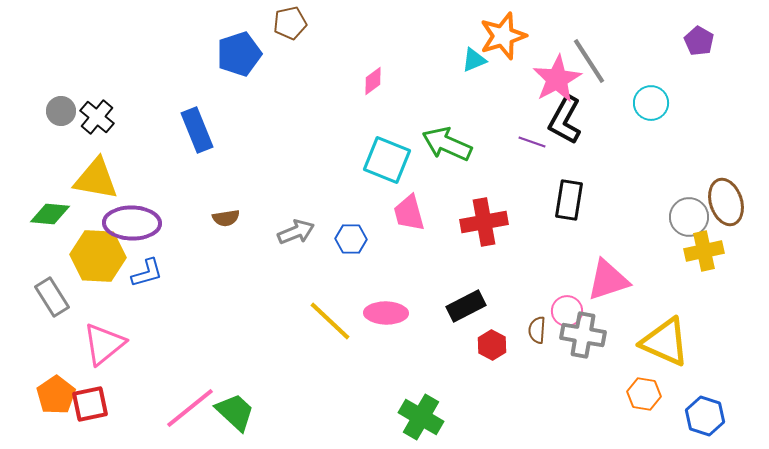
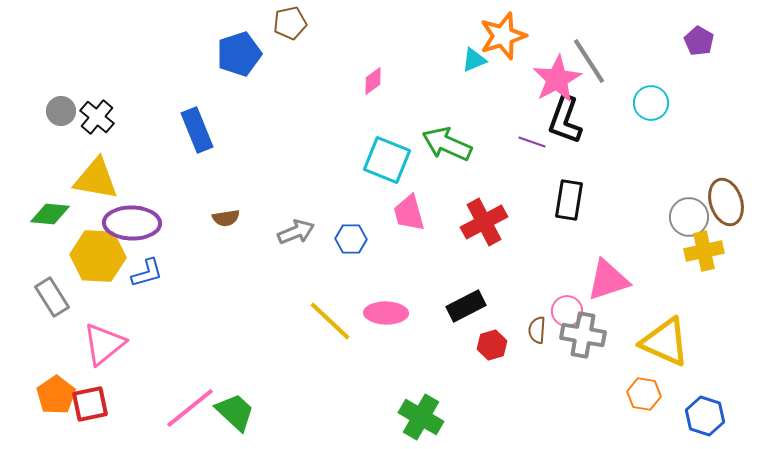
black L-shape at (565, 120): rotated 9 degrees counterclockwise
red cross at (484, 222): rotated 18 degrees counterclockwise
red hexagon at (492, 345): rotated 16 degrees clockwise
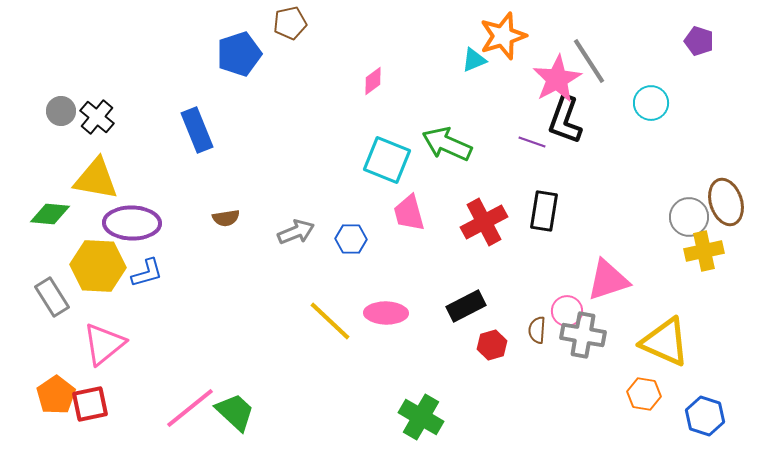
purple pentagon at (699, 41): rotated 12 degrees counterclockwise
black rectangle at (569, 200): moved 25 px left, 11 px down
yellow hexagon at (98, 256): moved 10 px down
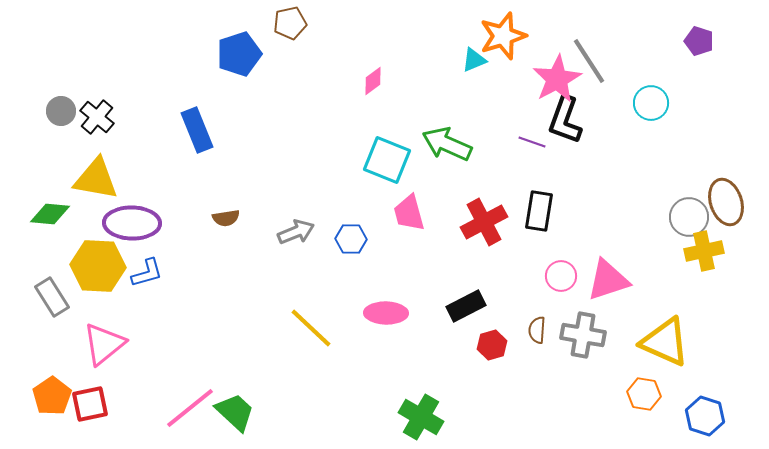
black rectangle at (544, 211): moved 5 px left
pink circle at (567, 311): moved 6 px left, 35 px up
yellow line at (330, 321): moved 19 px left, 7 px down
orange pentagon at (56, 395): moved 4 px left, 1 px down
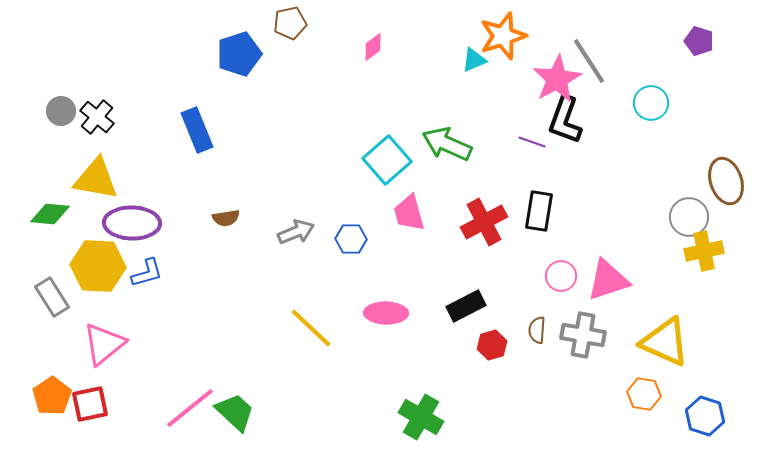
pink diamond at (373, 81): moved 34 px up
cyan square at (387, 160): rotated 27 degrees clockwise
brown ellipse at (726, 202): moved 21 px up
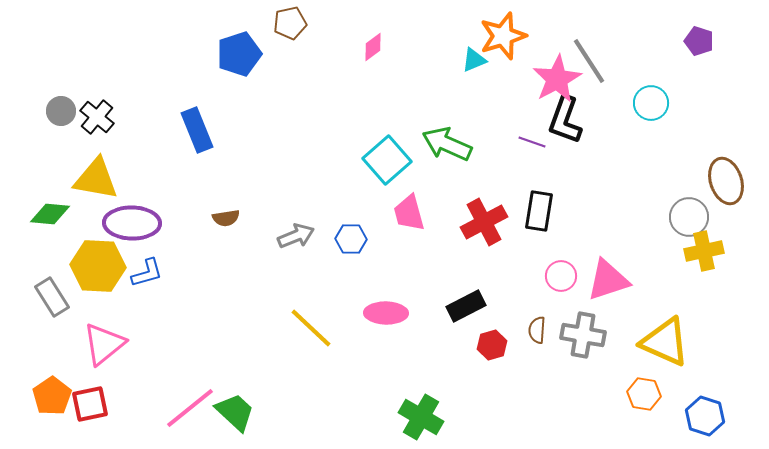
gray arrow at (296, 232): moved 4 px down
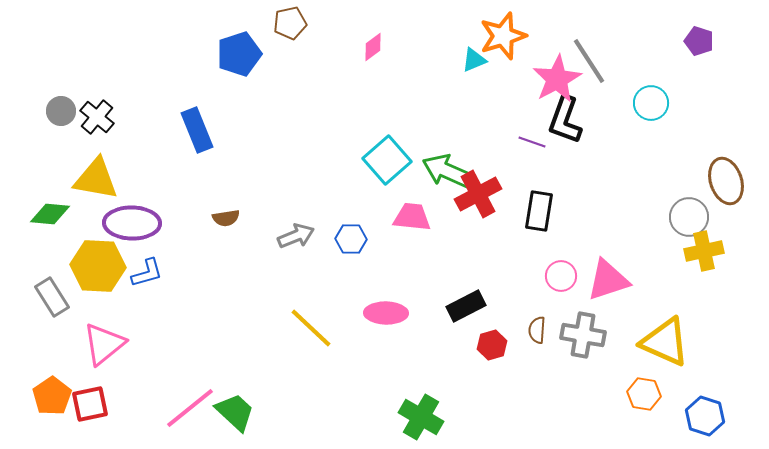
green arrow at (447, 144): moved 27 px down
pink trapezoid at (409, 213): moved 3 px right, 4 px down; rotated 111 degrees clockwise
red cross at (484, 222): moved 6 px left, 28 px up
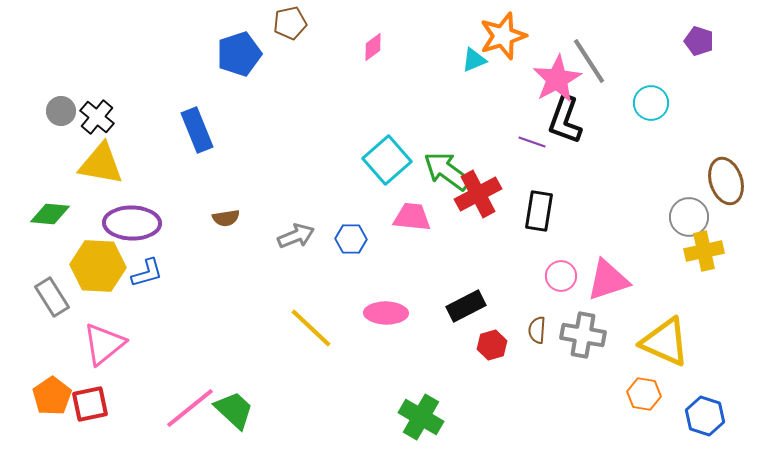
green arrow at (447, 171): rotated 12 degrees clockwise
yellow triangle at (96, 179): moved 5 px right, 15 px up
green trapezoid at (235, 412): moved 1 px left, 2 px up
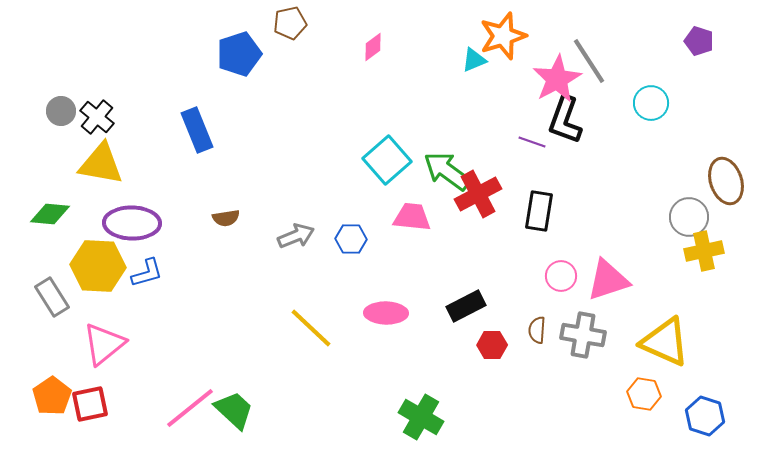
red hexagon at (492, 345): rotated 16 degrees clockwise
